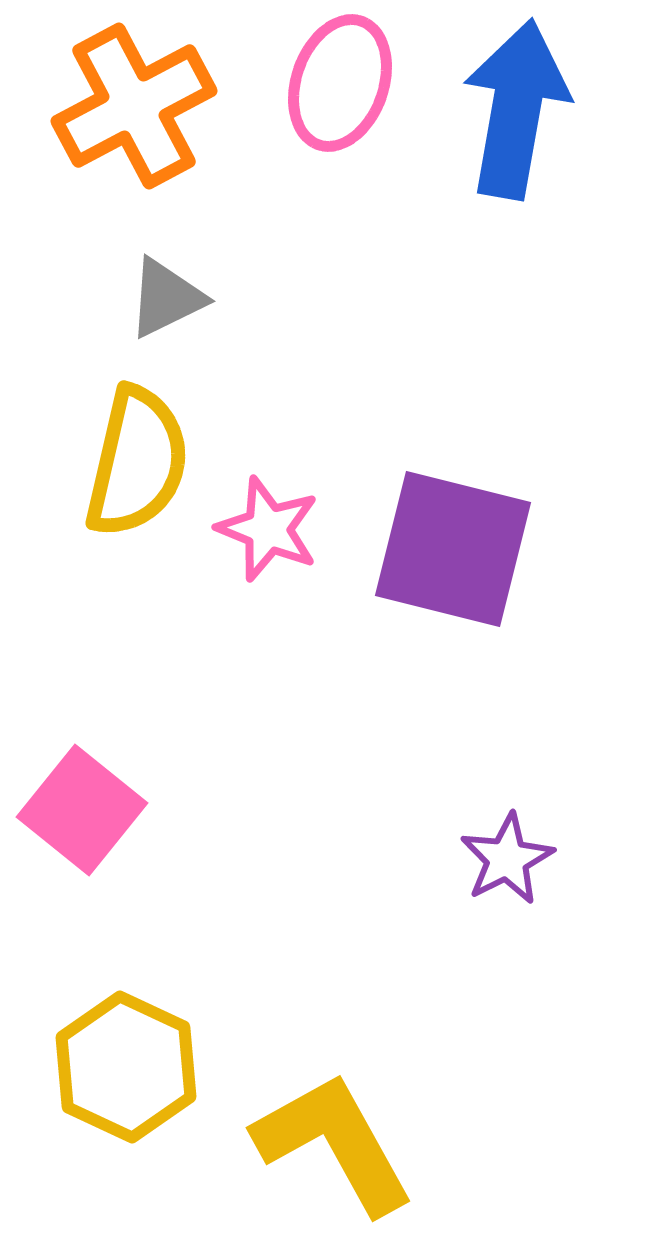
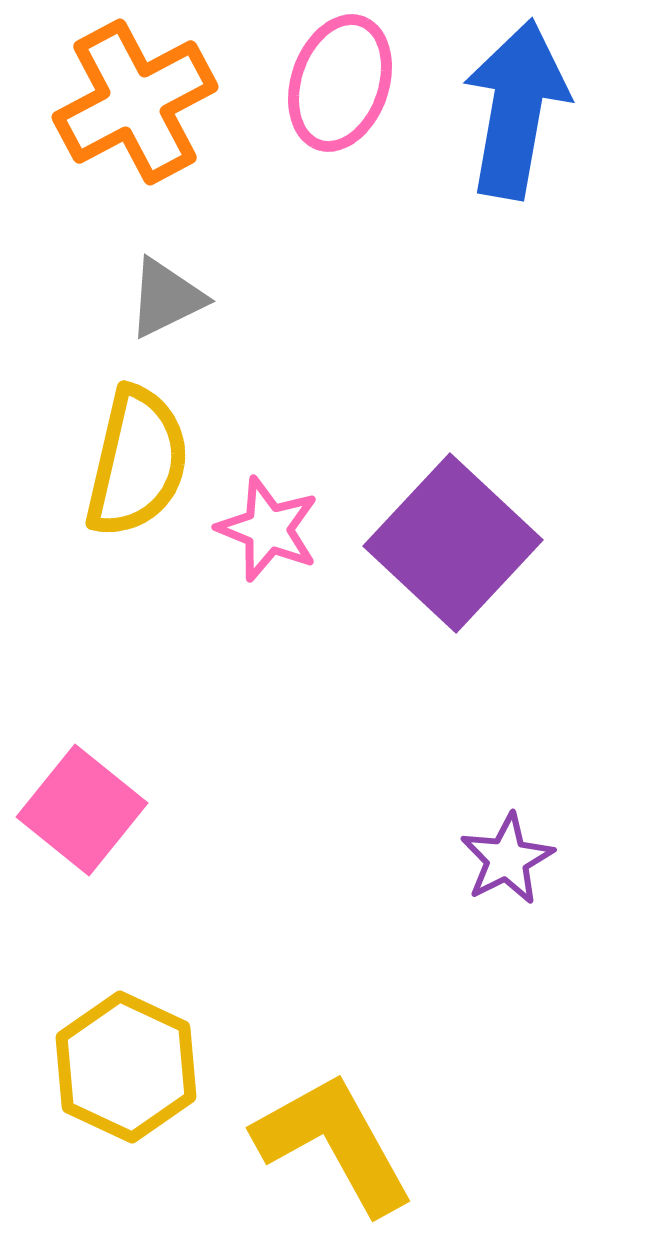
orange cross: moved 1 px right, 4 px up
purple square: moved 6 px up; rotated 29 degrees clockwise
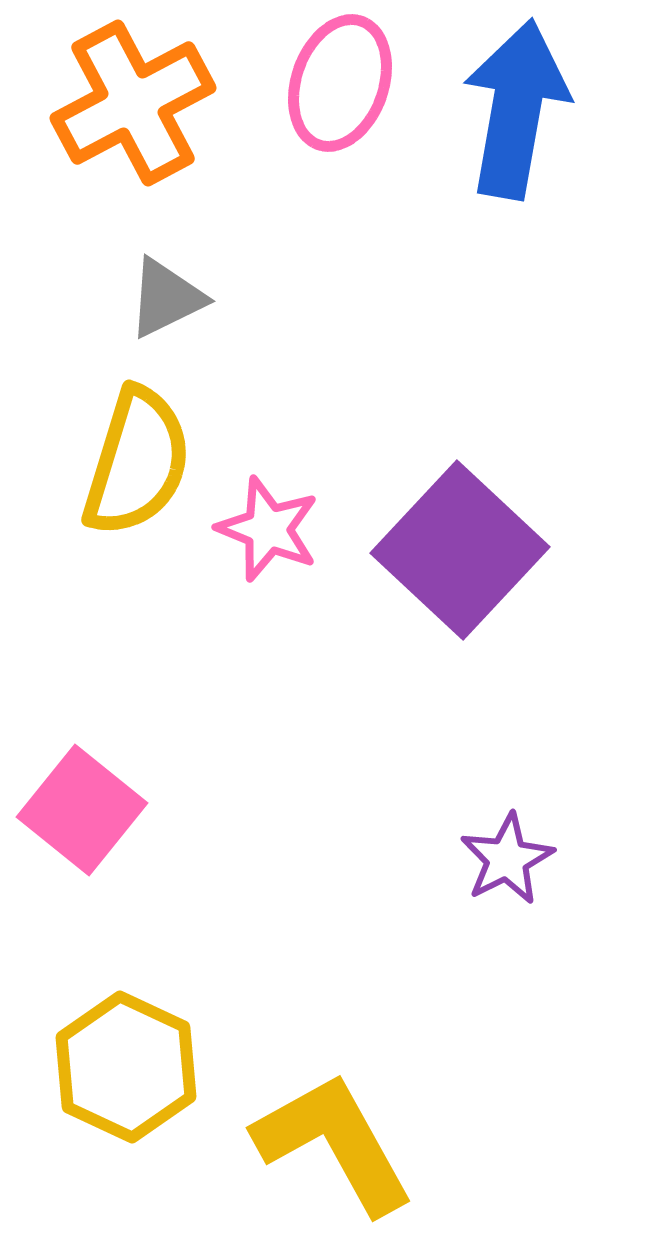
orange cross: moved 2 px left, 1 px down
yellow semicircle: rotated 4 degrees clockwise
purple square: moved 7 px right, 7 px down
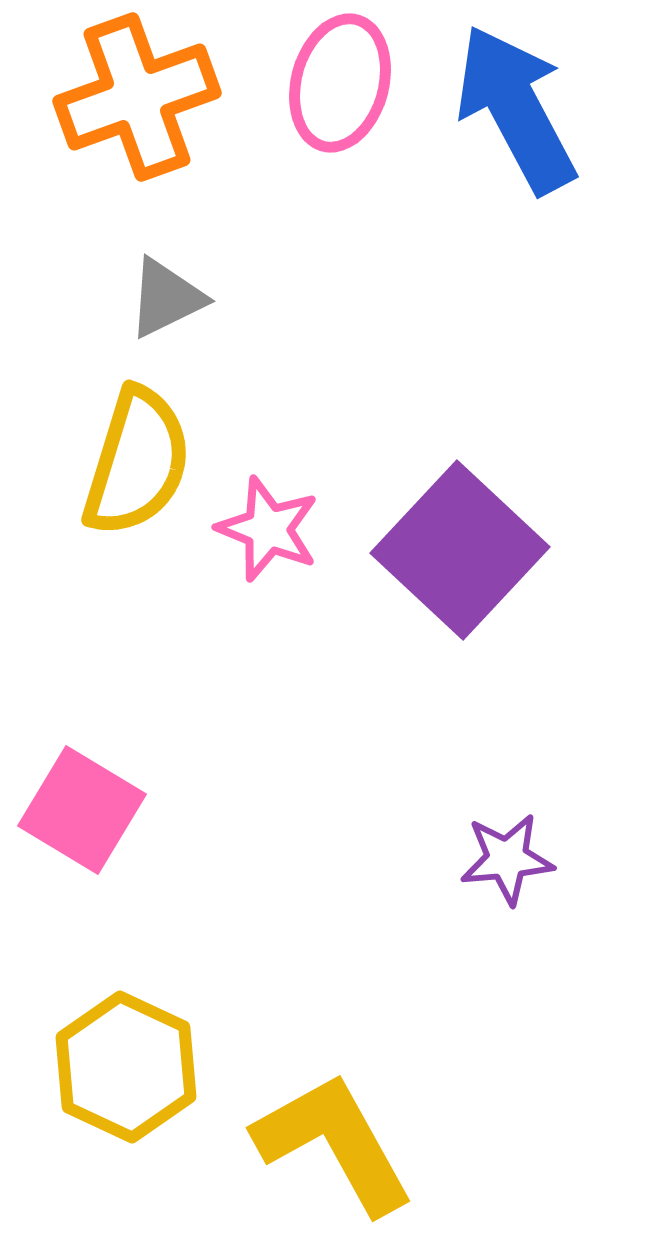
pink ellipse: rotated 4 degrees counterclockwise
orange cross: moved 4 px right, 6 px up; rotated 8 degrees clockwise
blue arrow: rotated 38 degrees counterclockwise
pink square: rotated 8 degrees counterclockwise
purple star: rotated 22 degrees clockwise
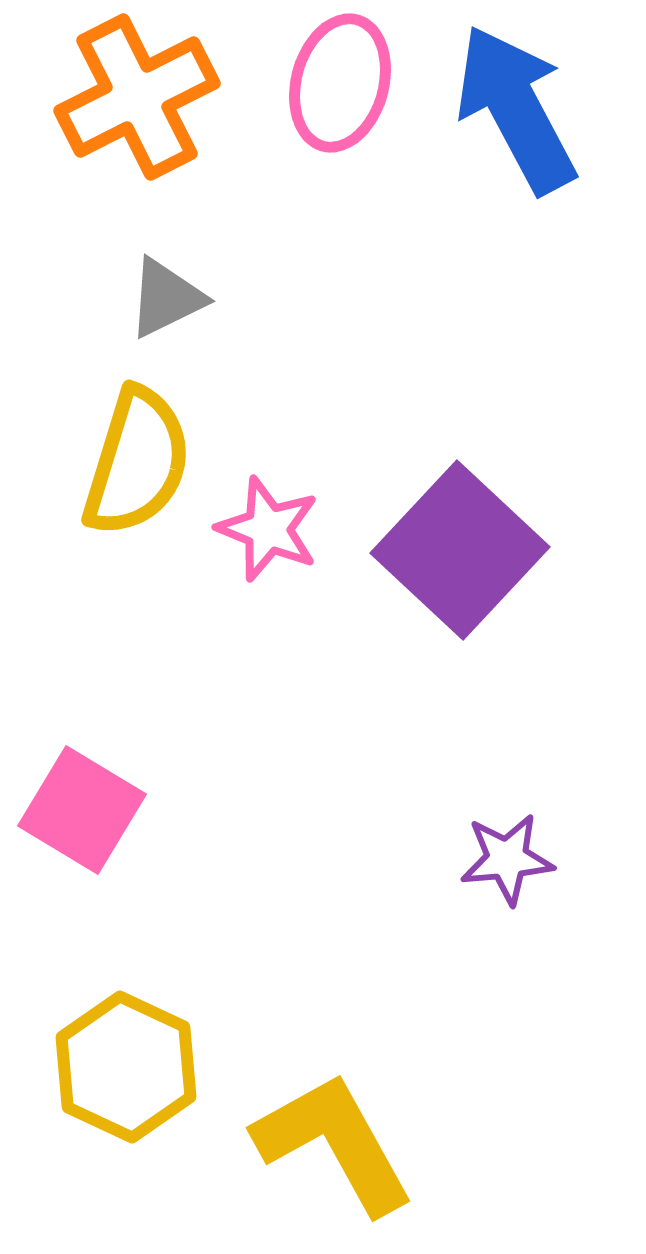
orange cross: rotated 7 degrees counterclockwise
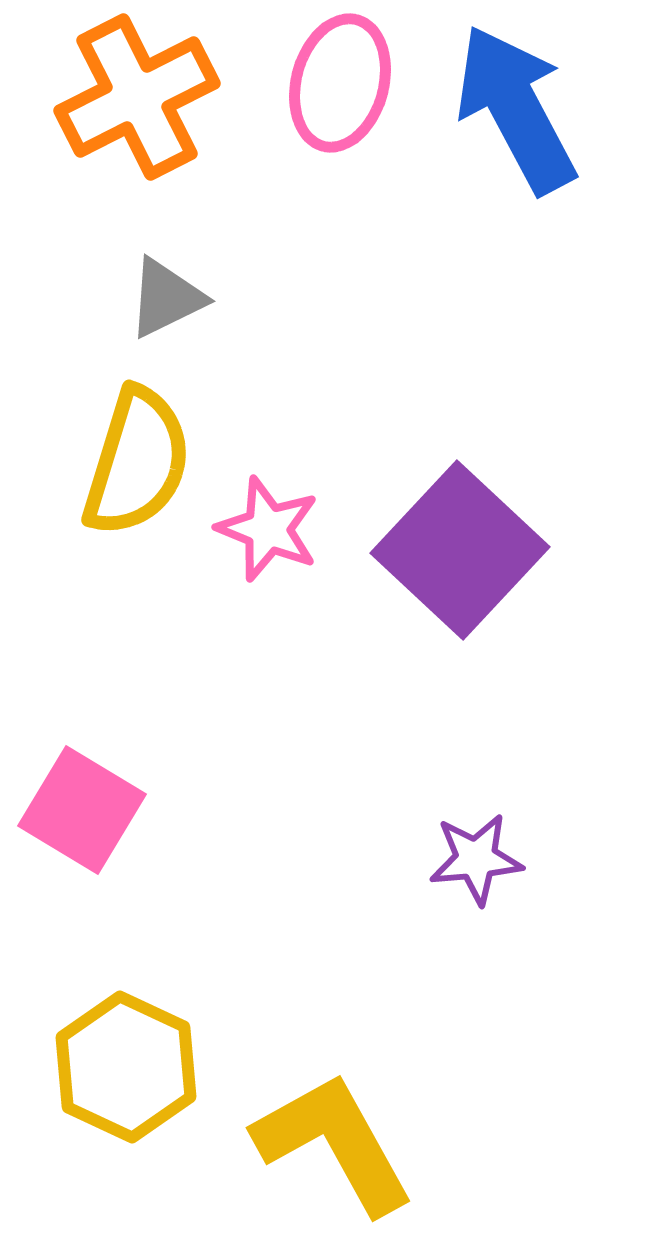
purple star: moved 31 px left
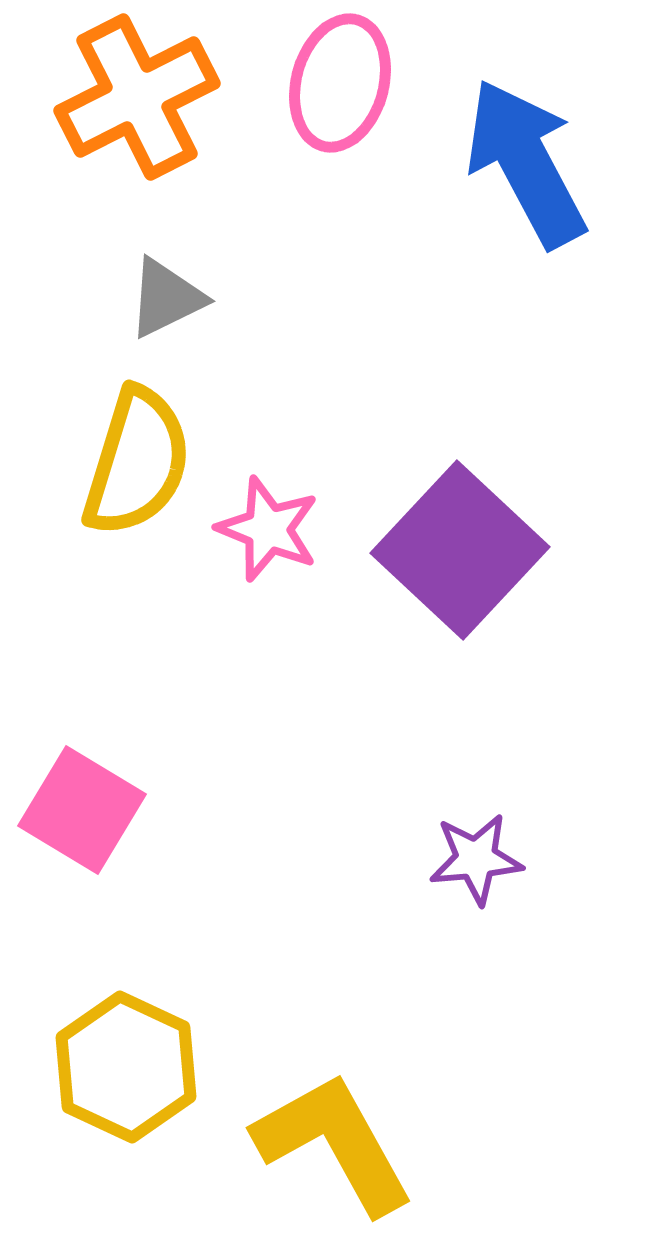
blue arrow: moved 10 px right, 54 px down
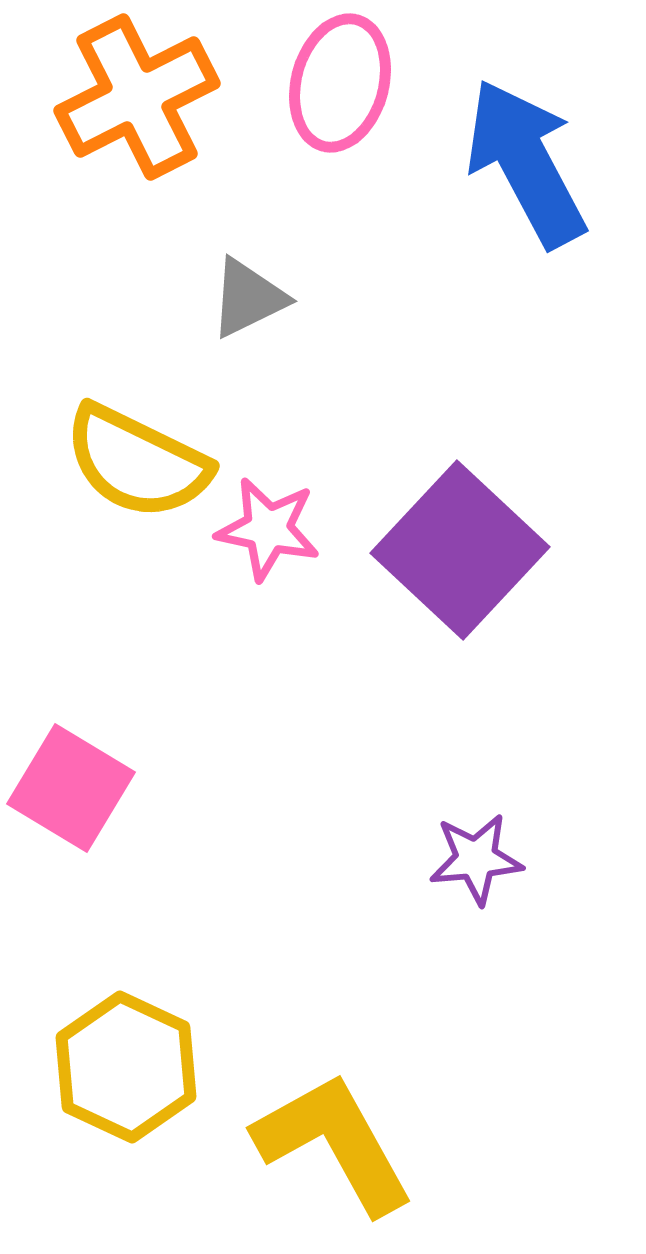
gray triangle: moved 82 px right
yellow semicircle: rotated 99 degrees clockwise
pink star: rotated 10 degrees counterclockwise
pink square: moved 11 px left, 22 px up
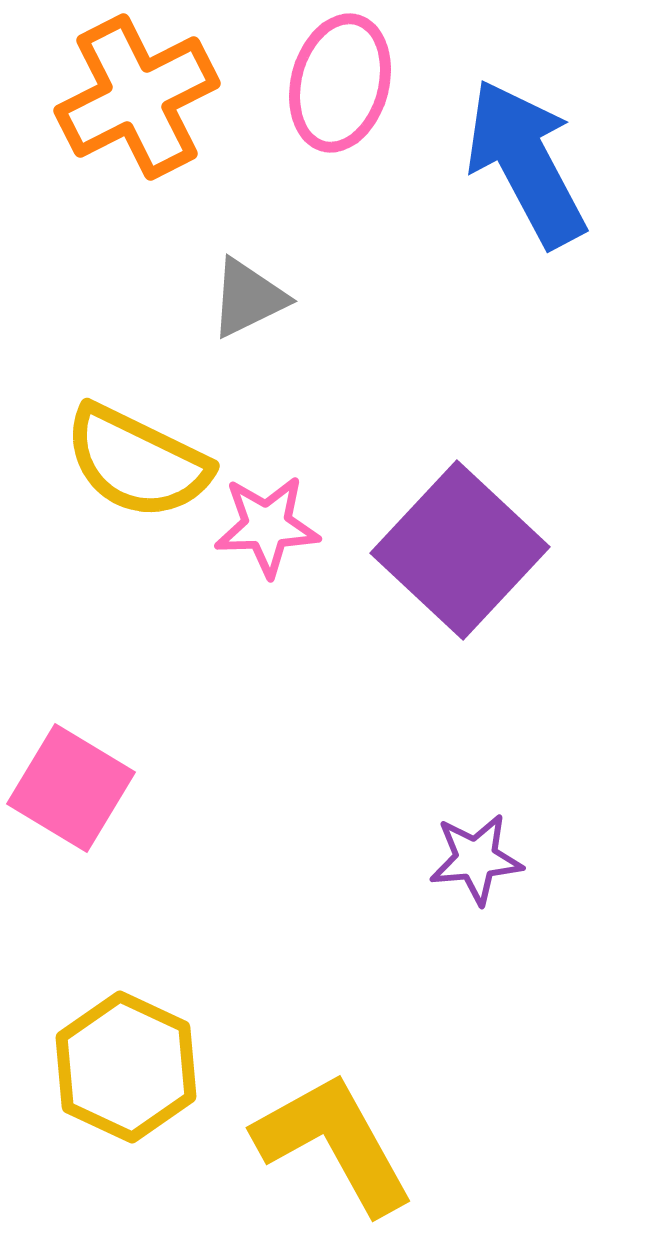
pink star: moved 1 px left, 3 px up; rotated 14 degrees counterclockwise
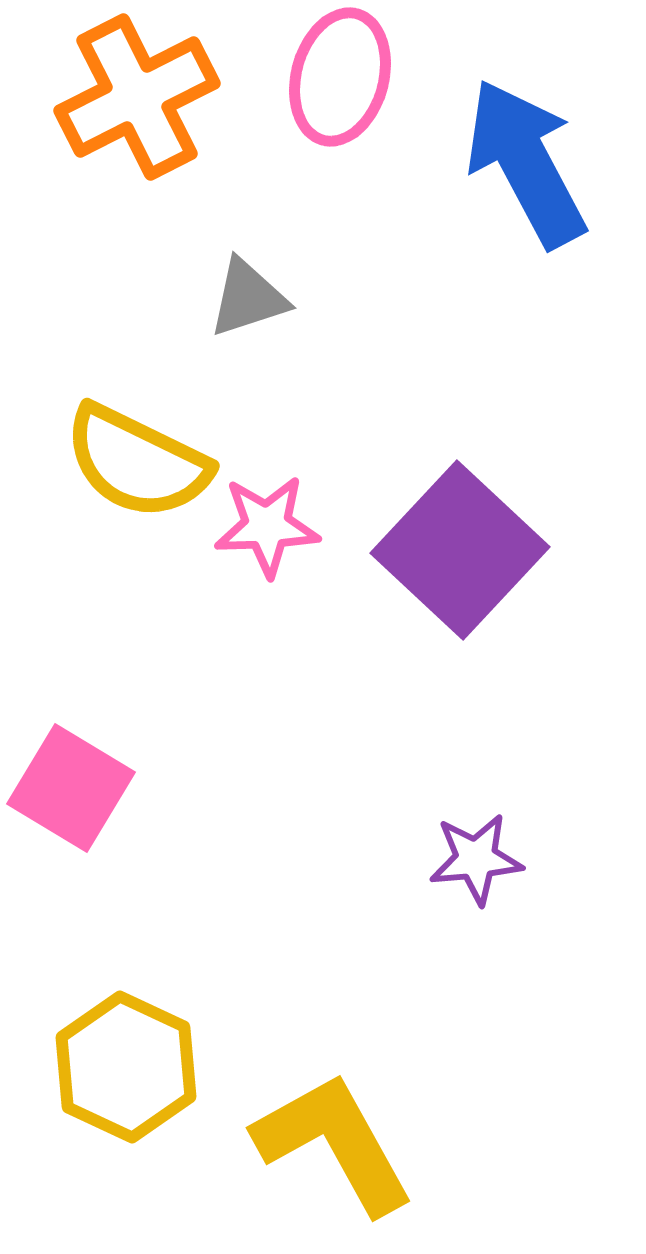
pink ellipse: moved 6 px up
gray triangle: rotated 8 degrees clockwise
